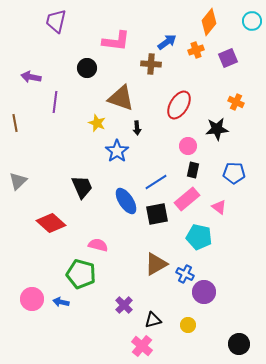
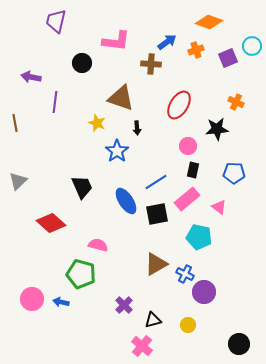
cyan circle at (252, 21): moved 25 px down
orange diamond at (209, 22): rotated 72 degrees clockwise
black circle at (87, 68): moved 5 px left, 5 px up
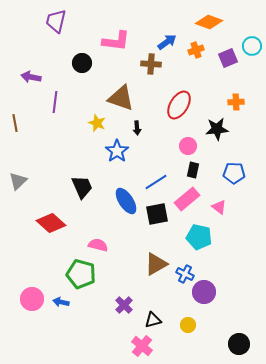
orange cross at (236, 102): rotated 28 degrees counterclockwise
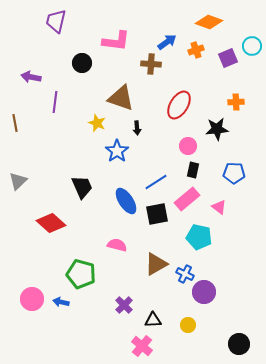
pink semicircle at (98, 245): moved 19 px right
black triangle at (153, 320): rotated 12 degrees clockwise
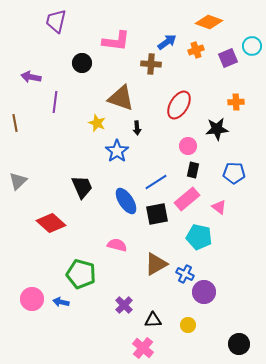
pink cross at (142, 346): moved 1 px right, 2 px down
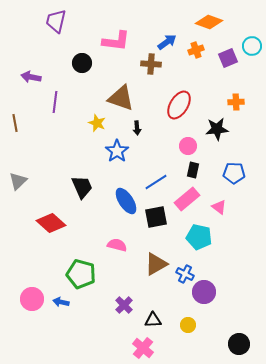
black square at (157, 214): moved 1 px left, 3 px down
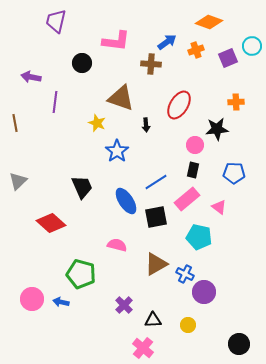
black arrow at (137, 128): moved 9 px right, 3 px up
pink circle at (188, 146): moved 7 px right, 1 px up
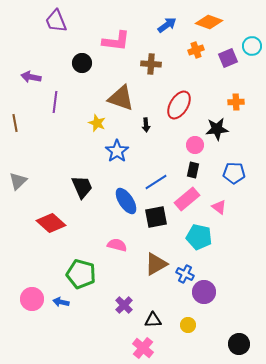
purple trapezoid at (56, 21): rotated 35 degrees counterclockwise
blue arrow at (167, 42): moved 17 px up
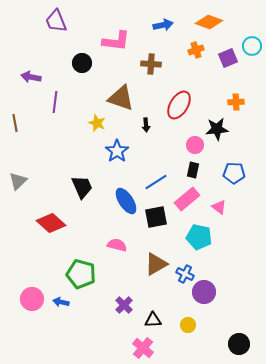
blue arrow at (167, 25): moved 4 px left; rotated 24 degrees clockwise
